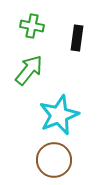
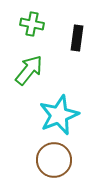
green cross: moved 2 px up
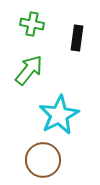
cyan star: rotated 6 degrees counterclockwise
brown circle: moved 11 px left
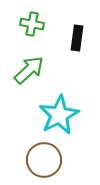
green arrow: rotated 8 degrees clockwise
brown circle: moved 1 px right
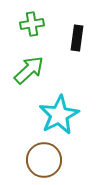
green cross: rotated 20 degrees counterclockwise
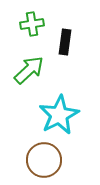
black rectangle: moved 12 px left, 4 px down
